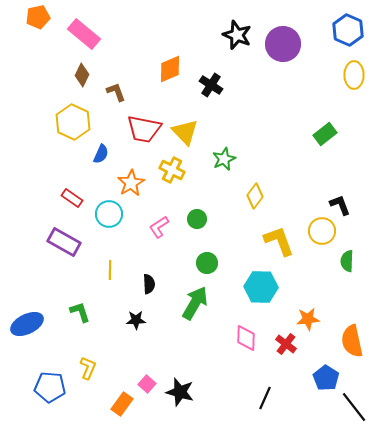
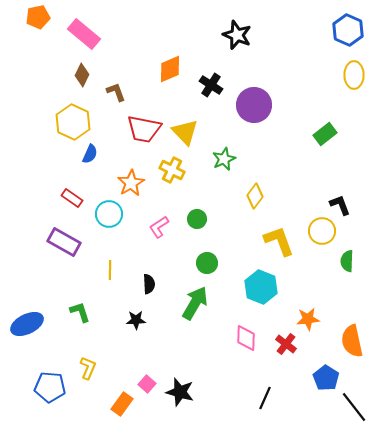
purple circle at (283, 44): moved 29 px left, 61 px down
blue semicircle at (101, 154): moved 11 px left
cyan hexagon at (261, 287): rotated 20 degrees clockwise
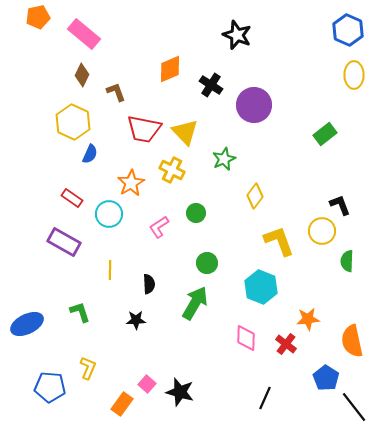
green circle at (197, 219): moved 1 px left, 6 px up
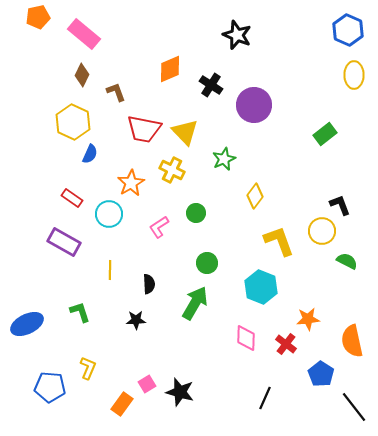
green semicircle at (347, 261): rotated 115 degrees clockwise
blue pentagon at (326, 378): moved 5 px left, 4 px up
pink square at (147, 384): rotated 18 degrees clockwise
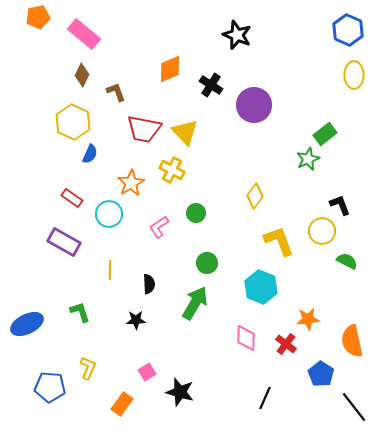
green star at (224, 159): moved 84 px right
pink square at (147, 384): moved 12 px up
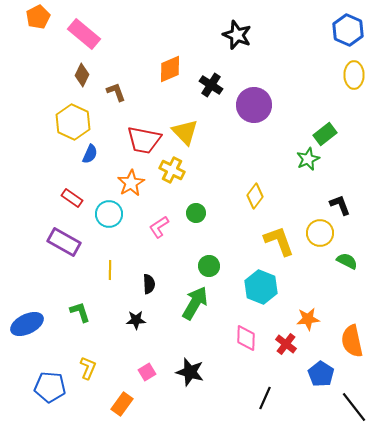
orange pentagon at (38, 17): rotated 15 degrees counterclockwise
red trapezoid at (144, 129): moved 11 px down
yellow circle at (322, 231): moved 2 px left, 2 px down
green circle at (207, 263): moved 2 px right, 3 px down
black star at (180, 392): moved 10 px right, 20 px up
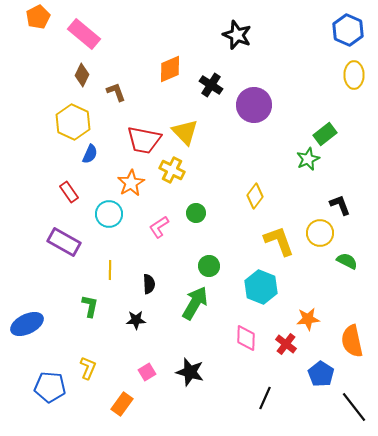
red rectangle at (72, 198): moved 3 px left, 6 px up; rotated 20 degrees clockwise
green L-shape at (80, 312): moved 10 px right, 6 px up; rotated 30 degrees clockwise
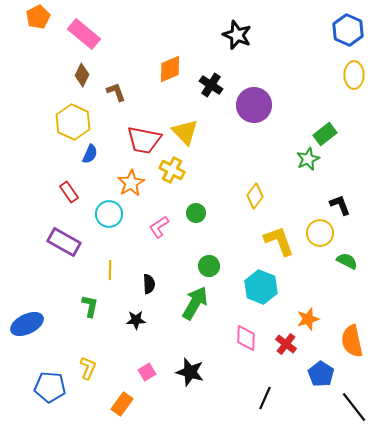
orange star at (308, 319): rotated 10 degrees counterclockwise
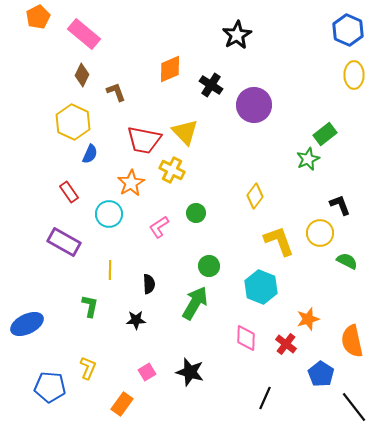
black star at (237, 35): rotated 20 degrees clockwise
